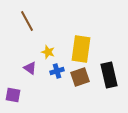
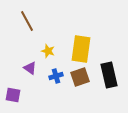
yellow star: moved 1 px up
blue cross: moved 1 px left, 5 px down
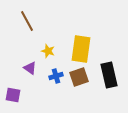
brown square: moved 1 px left
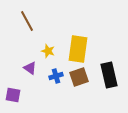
yellow rectangle: moved 3 px left
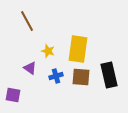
brown square: moved 2 px right; rotated 24 degrees clockwise
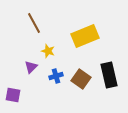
brown line: moved 7 px right, 2 px down
yellow rectangle: moved 7 px right, 13 px up; rotated 60 degrees clockwise
purple triangle: moved 1 px right, 1 px up; rotated 40 degrees clockwise
brown square: moved 2 px down; rotated 30 degrees clockwise
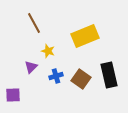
purple square: rotated 14 degrees counterclockwise
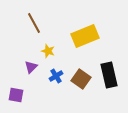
blue cross: rotated 16 degrees counterclockwise
purple square: moved 3 px right; rotated 14 degrees clockwise
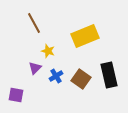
purple triangle: moved 4 px right, 1 px down
